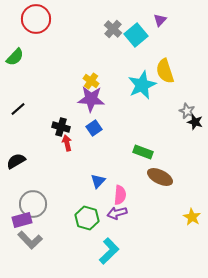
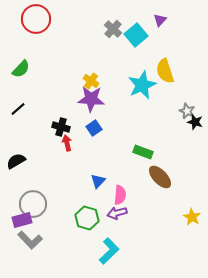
green semicircle: moved 6 px right, 12 px down
brown ellipse: rotated 20 degrees clockwise
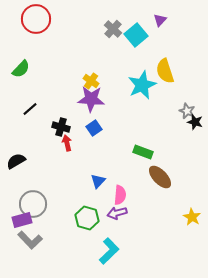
black line: moved 12 px right
